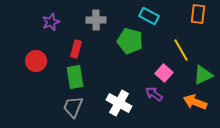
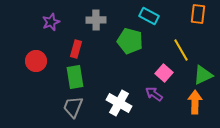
orange arrow: rotated 70 degrees clockwise
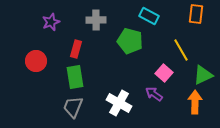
orange rectangle: moved 2 px left
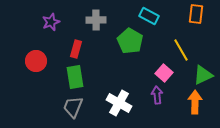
green pentagon: rotated 15 degrees clockwise
purple arrow: moved 3 px right, 1 px down; rotated 48 degrees clockwise
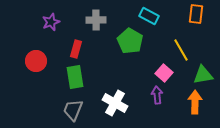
green triangle: rotated 15 degrees clockwise
white cross: moved 4 px left
gray trapezoid: moved 3 px down
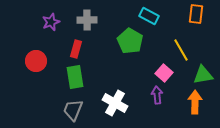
gray cross: moved 9 px left
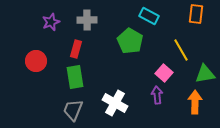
green triangle: moved 2 px right, 1 px up
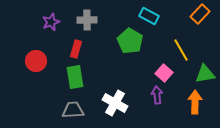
orange rectangle: moved 4 px right; rotated 36 degrees clockwise
gray trapezoid: rotated 65 degrees clockwise
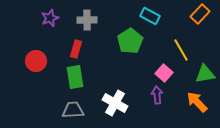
cyan rectangle: moved 1 px right
purple star: moved 1 px left, 4 px up
green pentagon: rotated 10 degrees clockwise
orange arrow: moved 2 px right; rotated 45 degrees counterclockwise
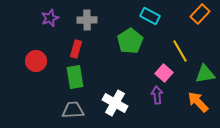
yellow line: moved 1 px left, 1 px down
orange arrow: moved 1 px right
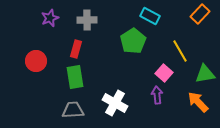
green pentagon: moved 3 px right
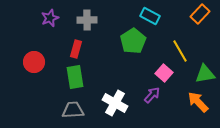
red circle: moved 2 px left, 1 px down
purple arrow: moved 5 px left; rotated 48 degrees clockwise
